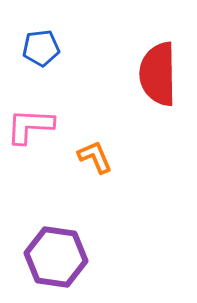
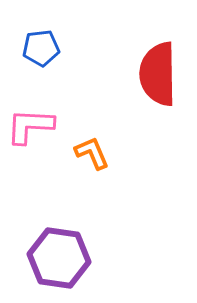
orange L-shape: moved 3 px left, 4 px up
purple hexagon: moved 3 px right, 1 px down
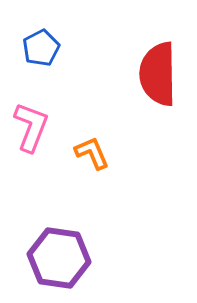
blue pentagon: rotated 21 degrees counterclockwise
pink L-shape: moved 1 px right, 1 px down; rotated 108 degrees clockwise
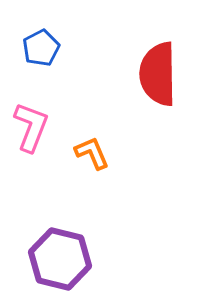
purple hexagon: moved 1 px right, 1 px down; rotated 6 degrees clockwise
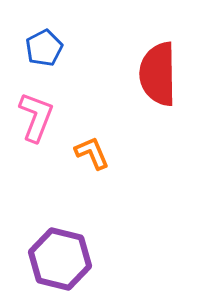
blue pentagon: moved 3 px right
pink L-shape: moved 5 px right, 10 px up
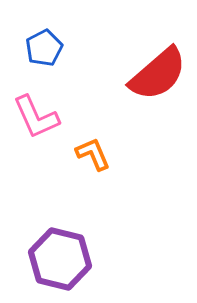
red semicircle: rotated 130 degrees counterclockwise
pink L-shape: rotated 135 degrees clockwise
orange L-shape: moved 1 px right, 1 px down
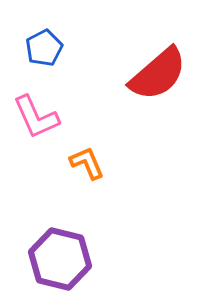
orange L-shape: moved 6 px left, 9 px down
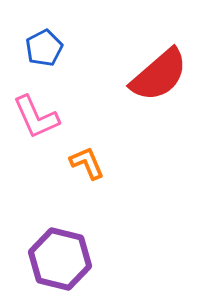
red semicircle: moved 1 px right, 1 px down
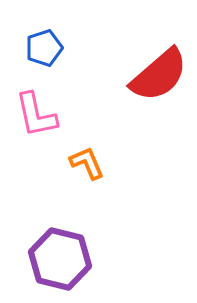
blue pentagon: rotated 9 degrees clockwise
pink L-shape: moved 2 px up; rotated 12 degrees clockwise
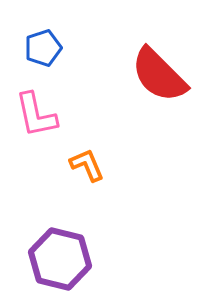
blue pentagon: moved 1 px left
red semicircle: rotated 86 degrees clockwise
orange L-shape: moved 2 px down
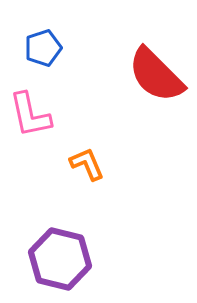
red semicircle: moved 3 px left
pink L-shape: moved 6 px left
orange L-shape: moved 1 px up
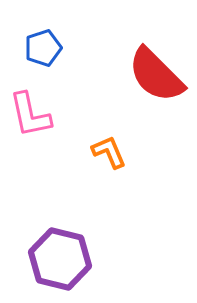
orange L-shape: moved 22 px right, 12 px up
